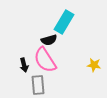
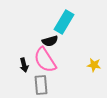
black semicircle: moved 1 px right, 1 px down
gray rectangle: moved 3 px right
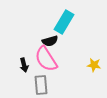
pink semicircle: moved 1 px right, 1 px up
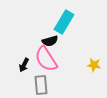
black arrow: rotated 40 degrees clockwise
